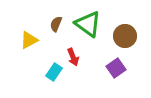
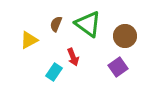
purple square: moved 2 px right, 1 px up
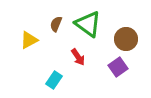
brown circle: moved 1 px right, 3 px down
red arrow: moved 5 px right; rotated 12 degrees counterclockwise
cyan rectangle: moved 8 px down
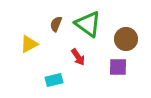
yellow triangle: moved 4 px down
purple square: rotated 36 degrees clockwise
cyan rectangle: rotated 42 degrees clockwise
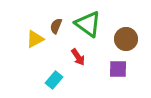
brown semicircle: moved 2 px down
yellow triangle: moved 6 px right, 5 px up
purple square: moved 2 px down
cyan rectangle: rotated 36 degrees counterclockwise
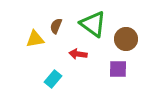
green triangle: moved 5 px right
yellow triangle: rotated 18 degrees clockwise
red arrow: moved 3 px up; rotated 132 degrees clockwise
cyan rectangle: moved 1 px left, 1 px up
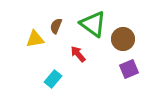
brown circle: moved 3 px left
red arrow: rotated 42 degrees clockwise
purple square: moved 11 px right; rotated 24 degrees counterclockwise
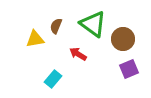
red arrow: rotated 18 degrees counterclockwise
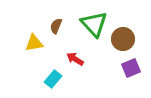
green triangle: moved 1 px right; rotated 12 degrees clockwise
yellow triangle: moved 1 px left, 4 px down
red arrow: moved 3 px left, 5 px down
purple square: moved 2 px right, 1 px up
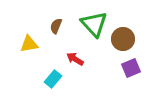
yellow triangle: moved 5 px left, 1 px down
